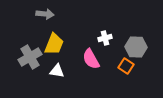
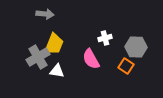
gray cross: moved 8 px right
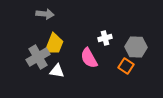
pink semicircle: moved 2 px left, 1 px up
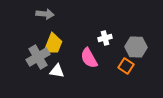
yellow trapezoid: moved 1 px left
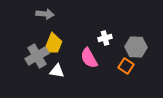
gray cross: moved 1 px left, 1 px up
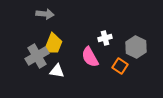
gray hexagon: rotated 25 degrees clockwise
pink semicircle: moved 1 px right, 1 px up
orange square: moved 6 px left
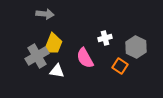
pink semicircle: moved 5 px left, 1 px down
